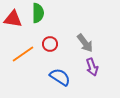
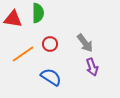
blue semicircle: moved 9 px left
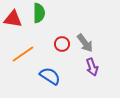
green semicircle: moved 1 px right
red circle: moved 12 px right
blue semicircle: moved 1 px left, 1 px up
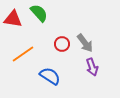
green semicircle: rotated 42 degrees counterclockwise
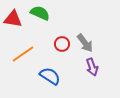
green semicircle: moved 1 px right; rotated 24 degrees counterclockwise
